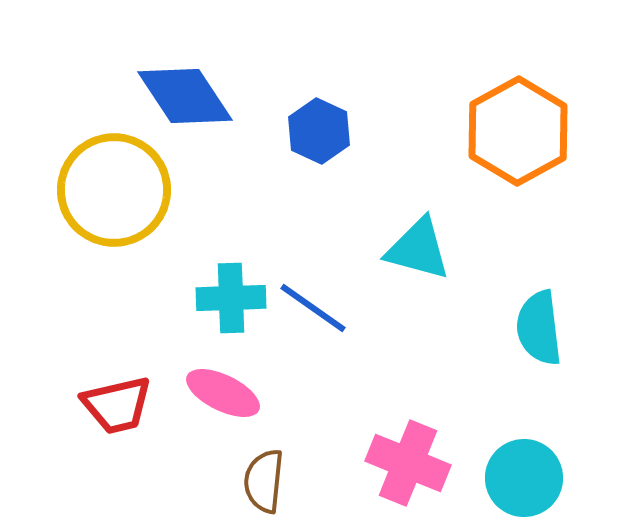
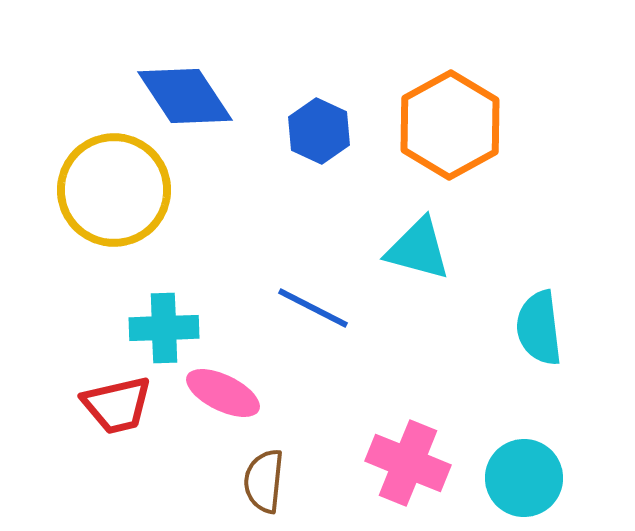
orange hexagon: moved 68 px left, 6 px up
cyan cross: moved 67 px left, 30 px down
blue line: rotated 8 degrees counterclockwise
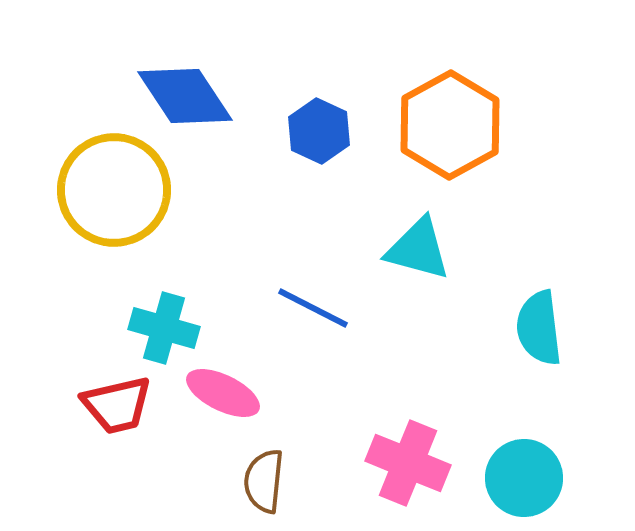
cyan cross: rotated 18 degrees clockwise
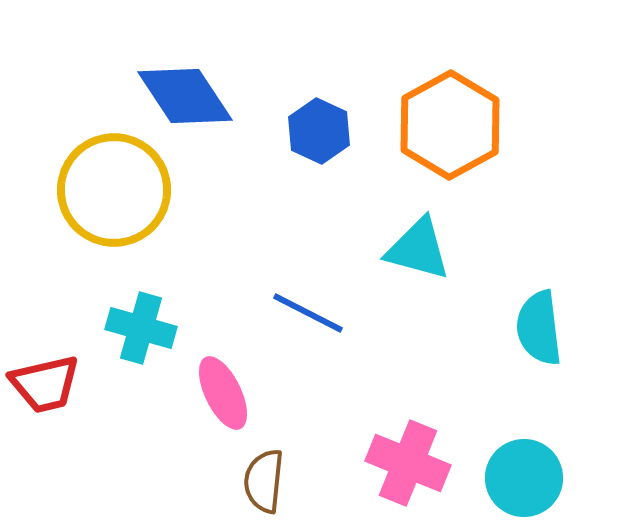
blue line: moved 5 px left, 5 px down
cyan cross: moved 23 px left
pink ellipse: rotated 38 degrees clockwise
red trapezoid: moved 72 px left, 21 px up
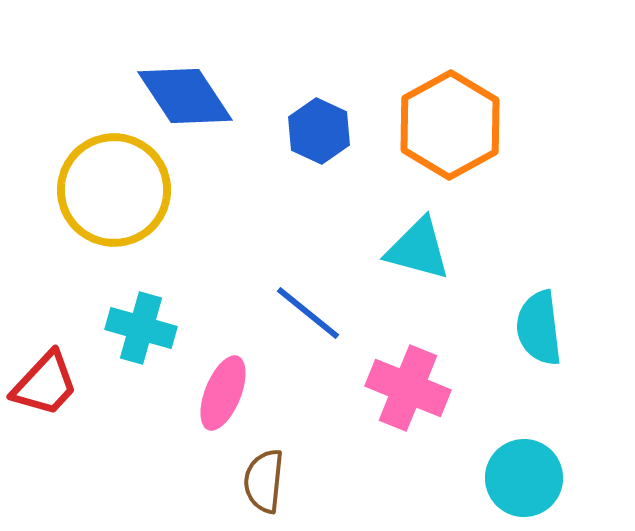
blue line: rotated 12 degrees clockwise
red trapezoid: rotated 34 degrees counterclockwise
pink ellipse: rotated 48 degrees clockwise
pink cross: moved 75 px up
